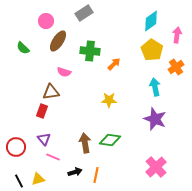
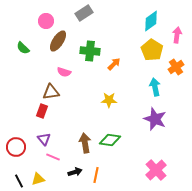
pink cross: moved 3 px down
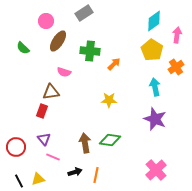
cyan diamond: moved 3 px right
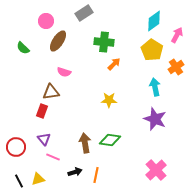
pink arrow: rotated 21 degrees clockwise
green cross: moved 14 px right, 9 px up
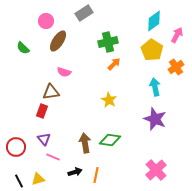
green cross: moved 4 px right; rotated 18 degrees counterclockwise
yellow star: rotated 28 degrees clockwise
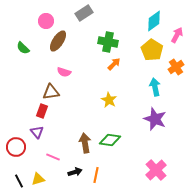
green cross: rotated 24 degrees clockwise
purple triangle: moved 7 px left, 7 px up
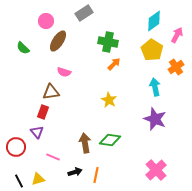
red rectangle: moved 1 px right, 1 px down
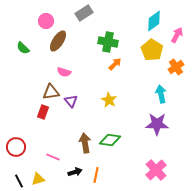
orange arrow: moved 1 px right
cyan arrow: moved 6 px right, 7 px down
purple star: moved 2 px right, 5 px down; rotated 20 degrees counterclockwise
purple triangle: moved 34 px right, 31 px up
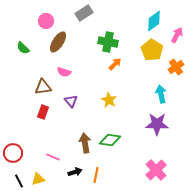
brown ellipse: moved 1 px down
brown triangle: moved 8 px left, 5 px up
red circle: moved 3 px left, 6 px down
